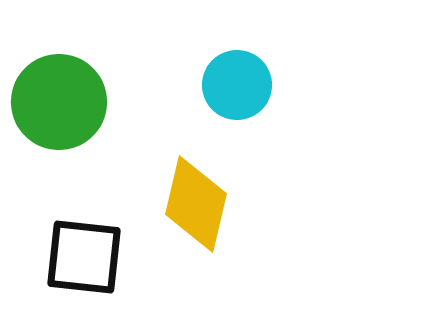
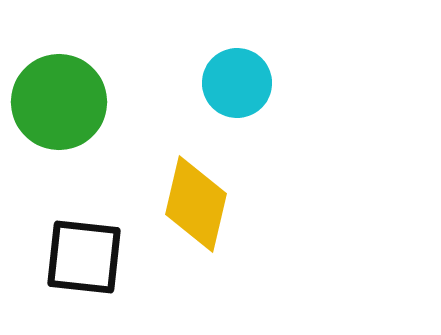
cyan circle: moved 2 px up
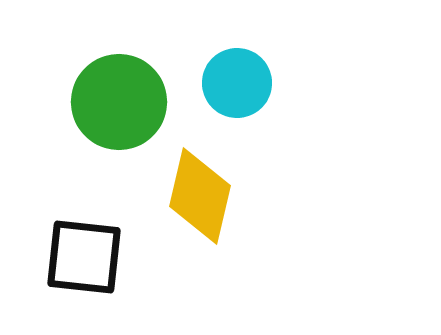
green circle: moved 60 px right
yellow diamond: moved 4 px right, 8 px up
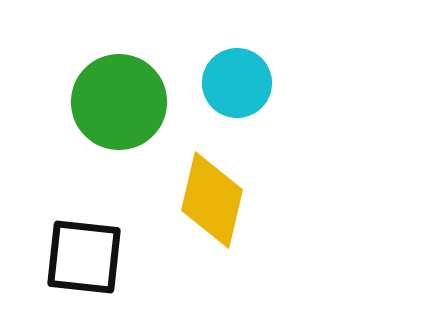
yellow diamond: moved 12 px right, 4 px down
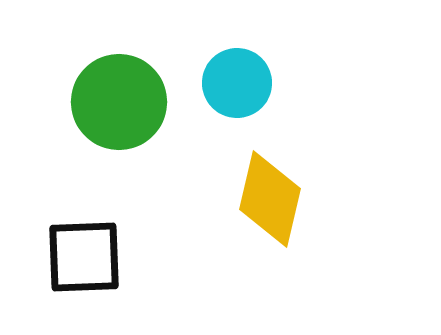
yellow diamond: moved 58 px right, 1 px up
black square: rotated 8 degrees counterclockwise
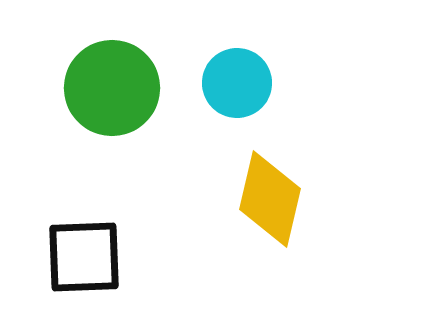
green circle: moved 7 px left, 14 px up
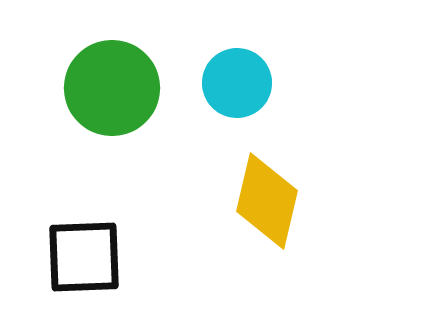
yellow diamond: moved 3 px left, 2 px down
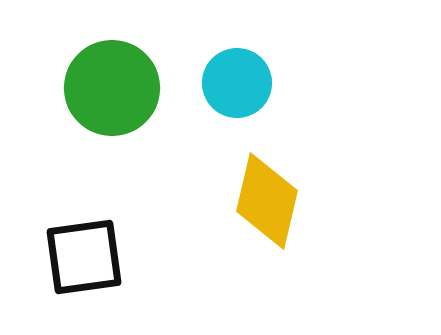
black square: rotated 6 degrees counterclockwise
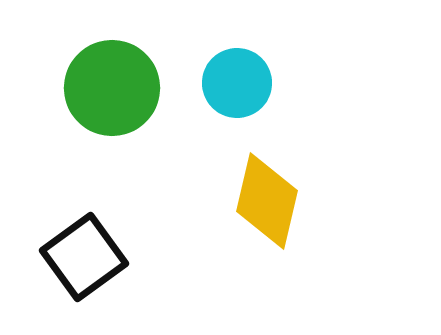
black square: rotated 28 degrees counterclockwise
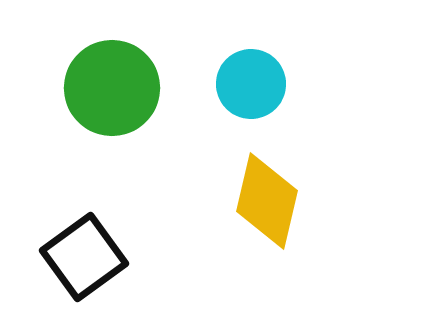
cyan circle: moved 14 px right, 1 px down
